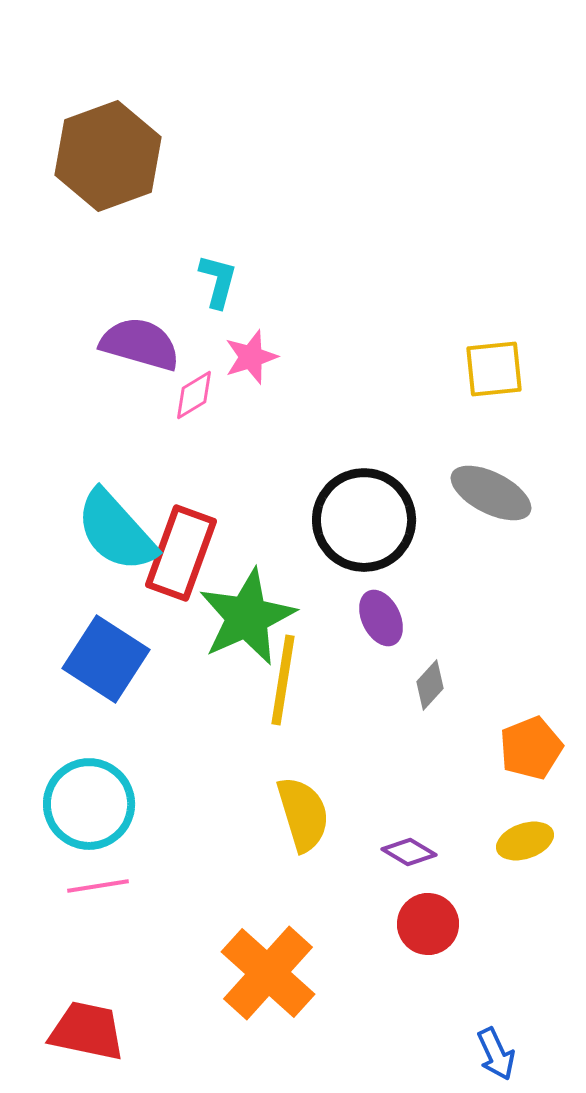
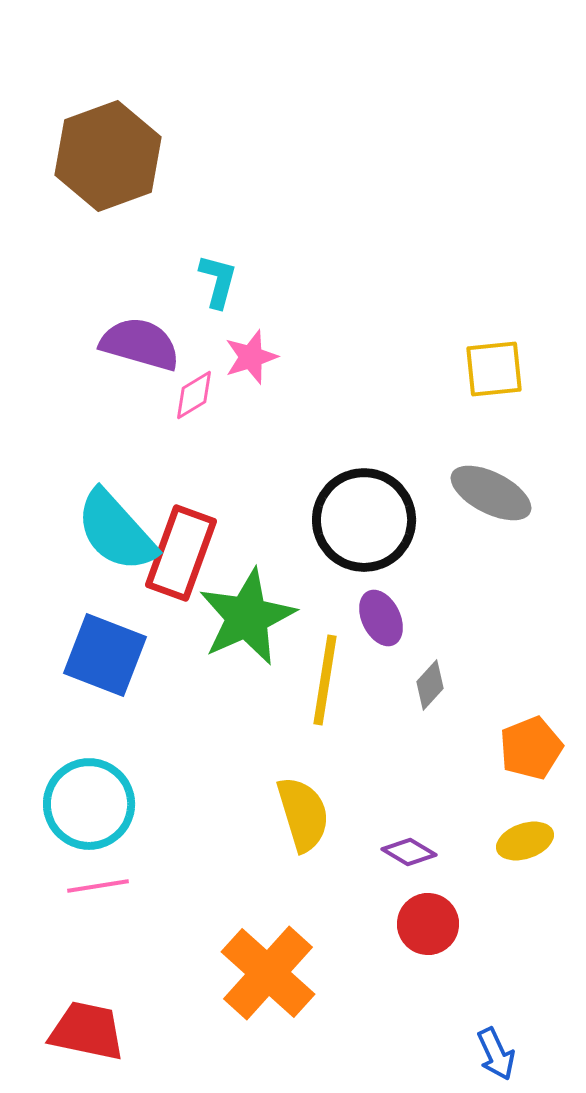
blue square: moved 1 px left, 4 px up; rotated 12 degrees counterclockwise
yellow line: moved 42 px right
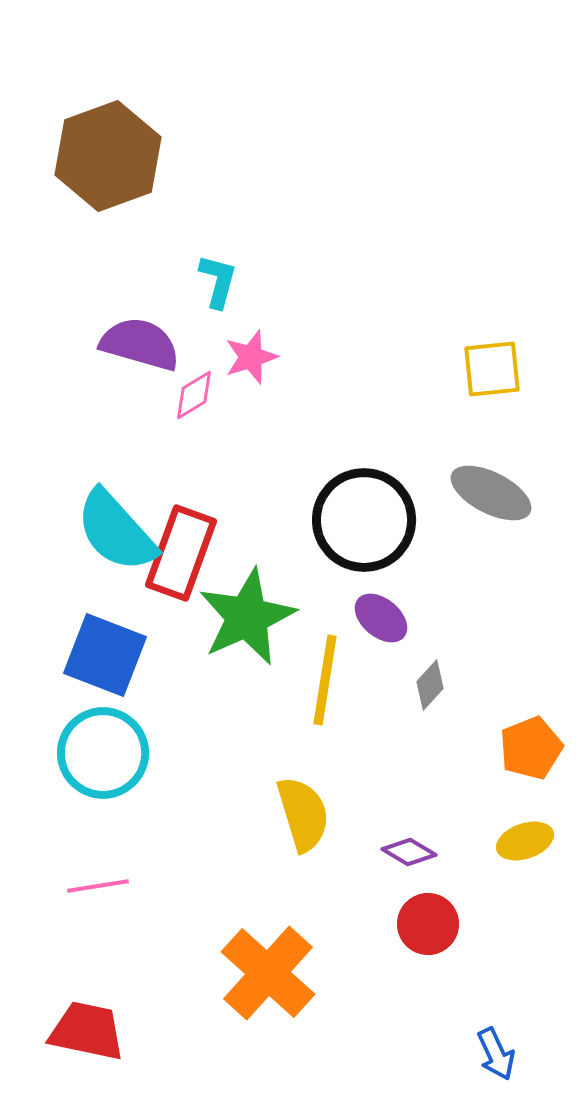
yellow square: moved 2 px left
purple ellipse: rotated 24 degrees counterclockwise
cyan circle: moved 14 px right, 51 px up
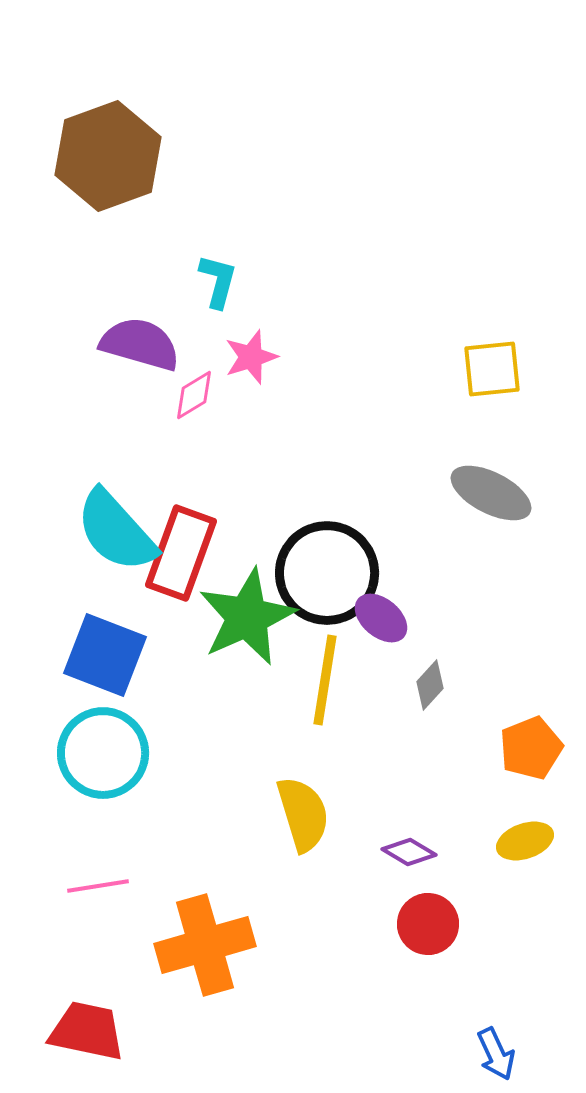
black circle: moved 37 px left, 53 px down
orange cross: moved 63 px left, 28 px up; rotated 32 degrees clockwise
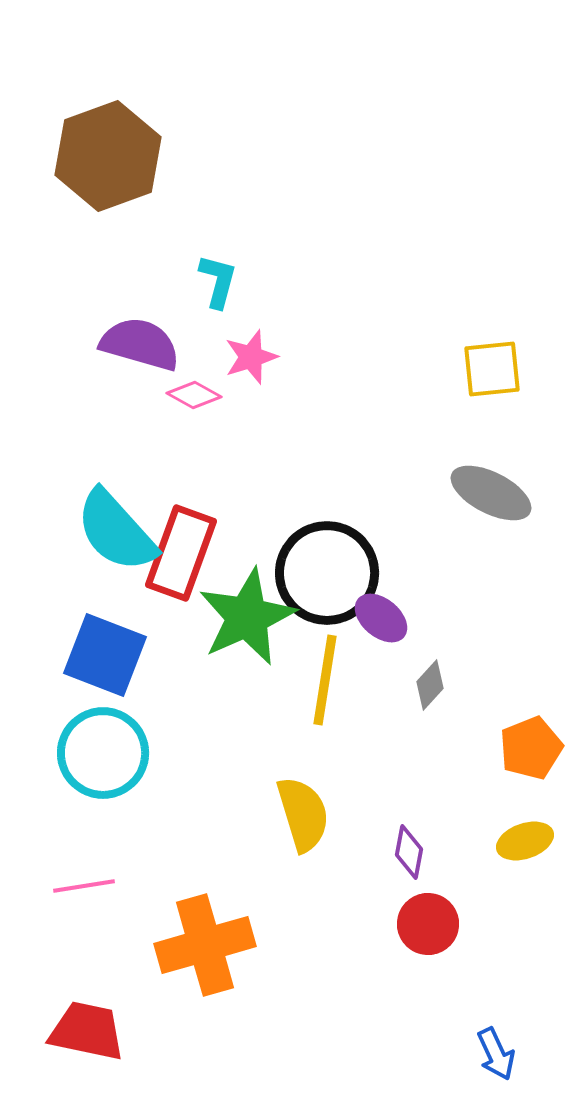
pink diamond: rotated 60 degrees clockwise
purple diamond: rotated 70 degrees clockwise
pink line: moved 14 px left
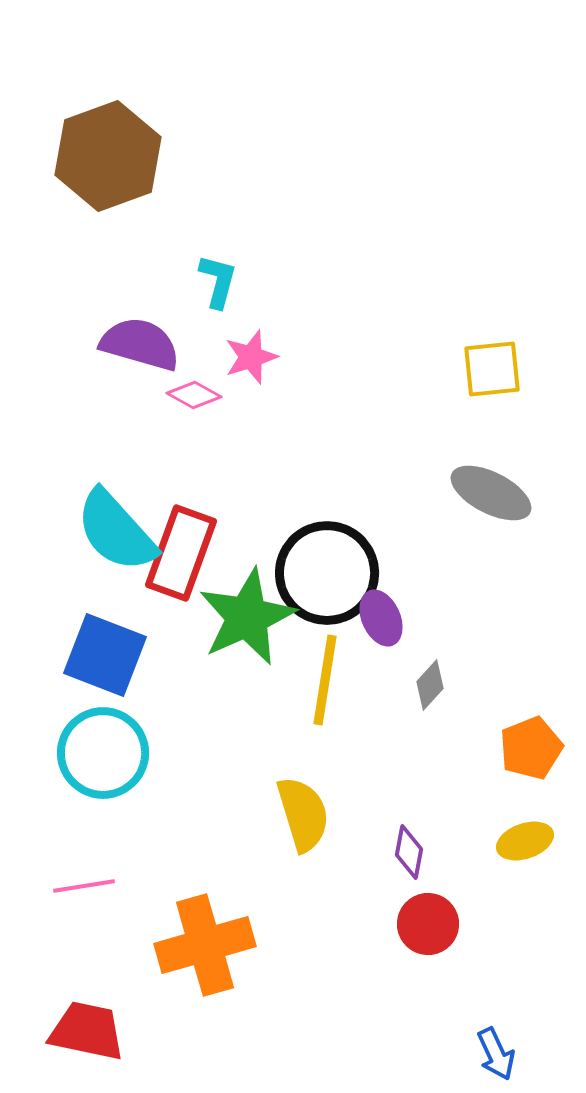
purple ellipse: rotated 26 degrees clockwise
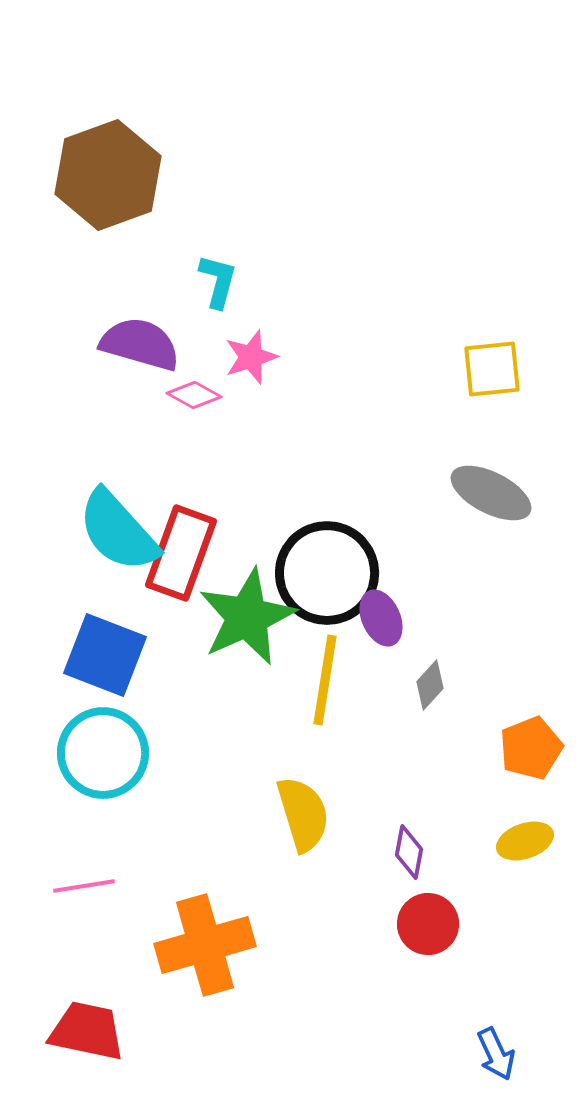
brown hexagon: moved 19 px down
cyan semicircle: moved 2 px right
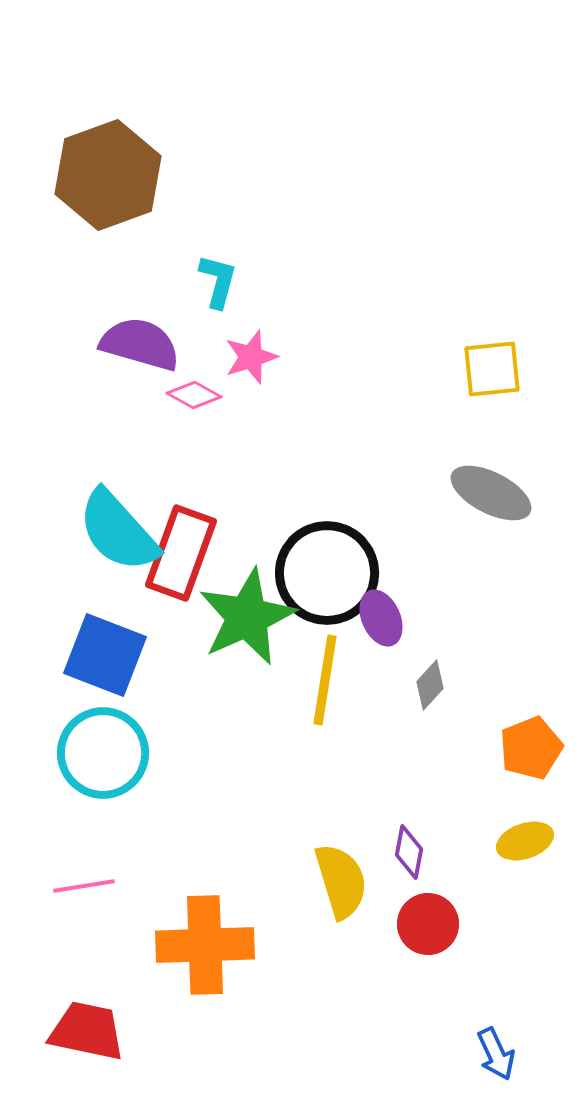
yellow semicircle: moved 38 px right, 67 px down
orange cross: rotated 14 degrees clockwise
